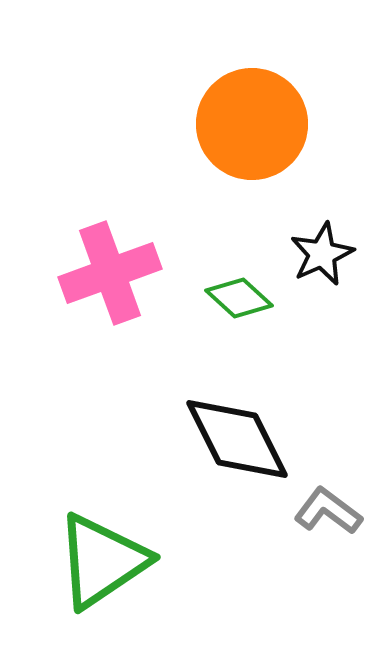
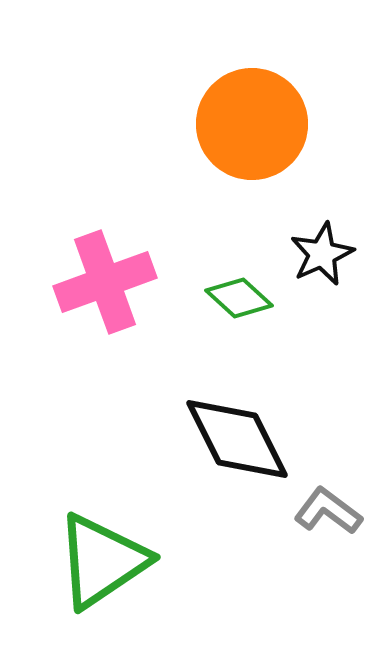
pink cross: moved 5 px left, 9 px down
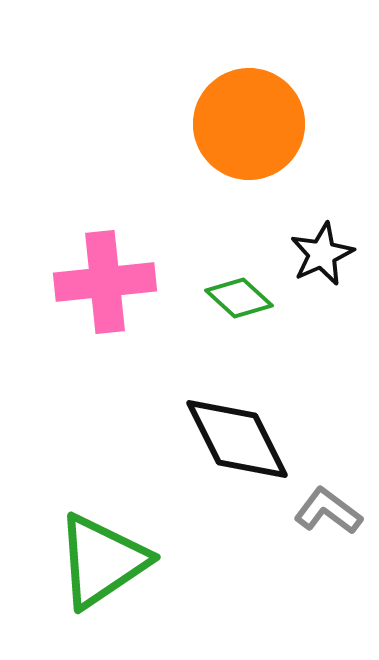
orange circle: moved 3 px left
pink cross: rotated 14 degrees clockwise
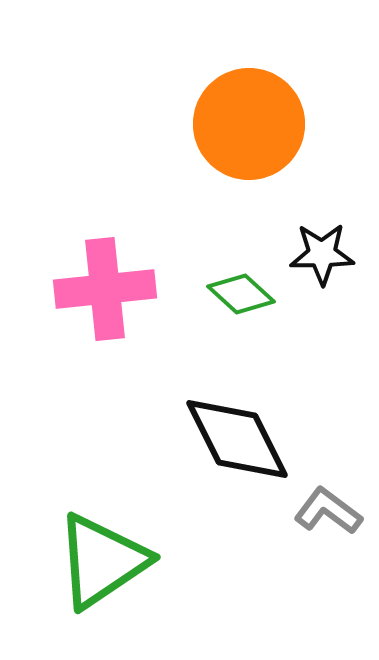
black star: rotated 24 degrees clockwise
pink cross: moved 7 px down
green diamond: moved 2 px right, 4 px up
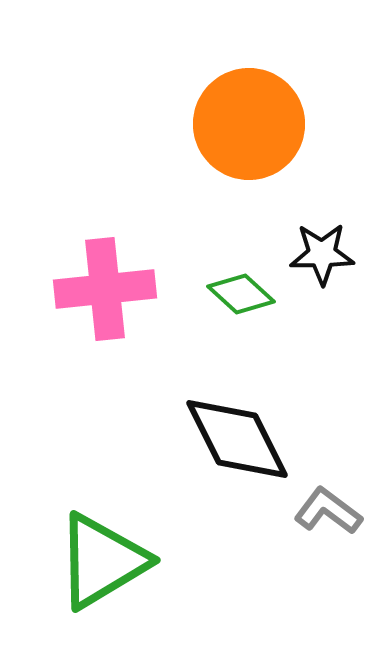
green triangle: rotated 3 degrees clockwise
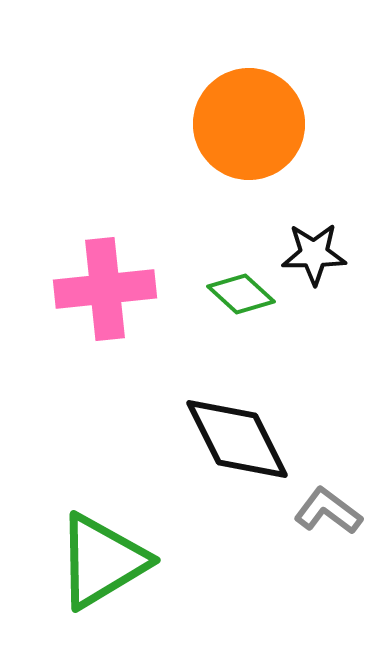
black star: moved 8 px left
